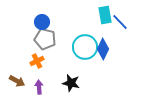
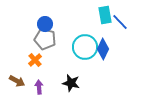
blue circle: moved 3 px right, 2 px down
orange cross: moved 2 px left, 1 px up; rotated 16 degrees counterclockwise
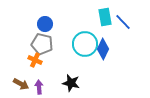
cyan rectangle: moved 2 px down
blue line: moved 3 px right
gray pentagon: moved 3 px left, 5 px down
cyan circle: moved 3 px up
orange cross: rotated 24 degrees counterclockwise
brown arrow: moved 4 px right, 3 px down
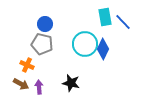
orange cross: moved 8 px left, 5 px down
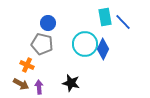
blue circle: moved 3 px right, 1 px up
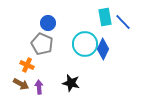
gray pentagon: rotated 10 degrees clockwise
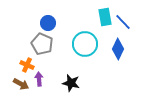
blue diamond: moved 15 px right
purple arrow: moved 8 px up
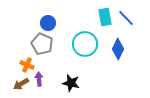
blue line: moved 3 px right, 4 px up
brown arrow: rotated 119 degrees clockwise
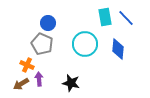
blue diamond: rotated 20 degrees counterclockwise
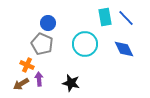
blue diamond: moved 6 px right; rotated 30 degrees counterclockwise
